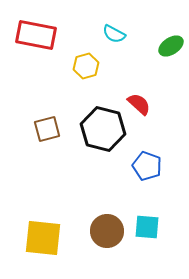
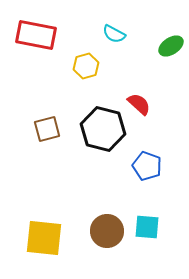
yellow square: moved 1 px right
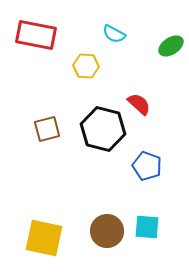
yellow hexagon: rotated 20 degrees clockwise
yellow square: rotated 6 degrees clockwise
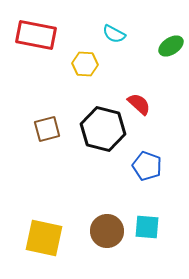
yellow hexagon: moved 1 px left, 2 px up
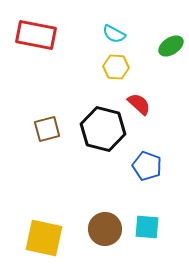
yellow hexagon: moved 31 px right, 3 px down
brown circle: moved 2 px left, 2 px up
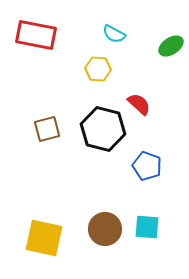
yellow hexagon: moved 18 px left, 2 px down
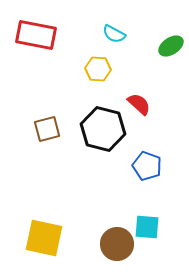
brown circle: moved 12 px right, 15 px down
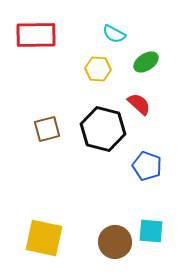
red rectangle: rotated 12 degrees counterclockwise
green ellipse: moved 25 px left, 16 px down
cyan square: moved 4 px right, 4 px down
brown circle: moved 2 px left, 2 px up
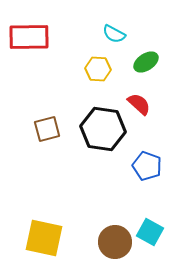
red rectangle: moved 7 px left, 2 px down
black hexagon: rotated 6 degrees counterclockwise
cyan square: moved 1 px left, 1 px down; rotated 24 degrees clockwise
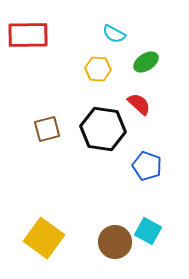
red rectangle: moved 1 px left, 2 px up
cyan square: moved 2 px left, 1 px up
yellow square: rotated 24 degrees clockwise
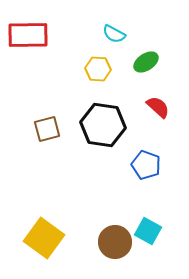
red semicircle: moved 19 px right, 3 px down
black hexagon: moved 4 px up
blue pentagon: moved 1 px left, 1 px up
